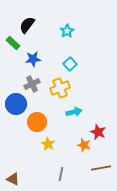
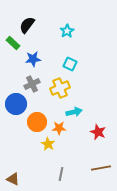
cyan square: rotated 24 degrees counterclockwise
orange star: moved 25 px left, 17 px up; rotated 16 degrees counterclockwise
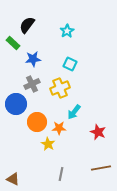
cyan arrow: rotated 140 degrees clockwise
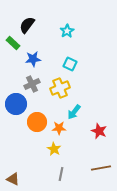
red star: moved 1 px right, 1 px up
yellow star: moved 6 px right, 5 px down
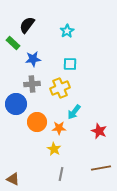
cyan square: rotated 24 degrees counterclockwise
gray cross: rotated 21 degrees clockwise
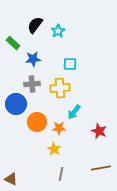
black semicircle: moved 8 px right
cyan star: moved 9 px left
yellow cross: rotated 18 degrees clockwise
brown triangle: moved 2 px left
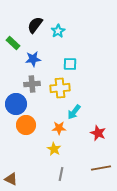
orange circle: moved 11 px left, 3 px down
red star: moved 1 px left, 2 px down
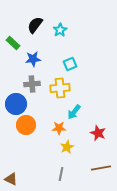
cyan star: moved 2 px right, 1 px up
cyan square: rotated 24 degrees counterclockwise
yellow star: moved 13 px right, 2 px up; rotated 16 degrees clockwise
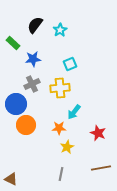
gray cross: rotated 21 degrees counterclockwise
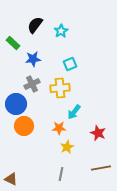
cyan star: moved 1 px right, 1 px down
orange circle: moved 2 px left, 1 px down
